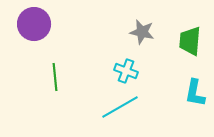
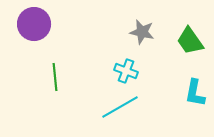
green trapezoid: rotated 40 degrees counterclockwise
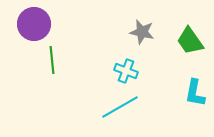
green line: moved 3 px left, 17 px up
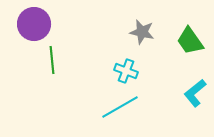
cyan L-shape: rotated 40 degrees clockwise
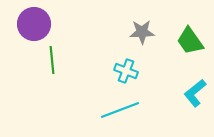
gray star: rotated 15 degrees counterclockwise
cyan line: moved 3 px down; rotated 9 degrees clockwise
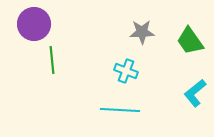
cyan line: rotated 24 degrees clockwise
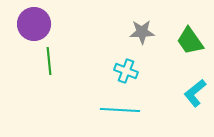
green line: moved 3 px left, 1 px down
